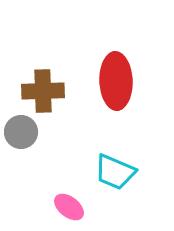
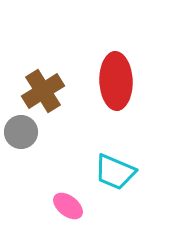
brown cross: rotated 30 degrees counterclockwise
pink ellipse: moved 1 px left, 1 px up
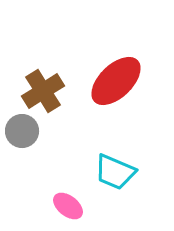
red ellipse: rotated 48 degrees clockwise
gray circle: moved 1 px right, 1 px up
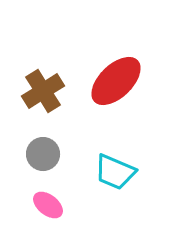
gray circle: moved 21 px right, 23 px down
pink ellipse: moved 20 px left, 1 px up
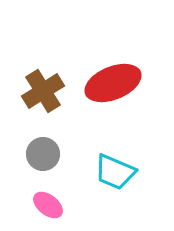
red ellipse: moved 3 px left, 2 px down; rotated 22 degrees clockwise
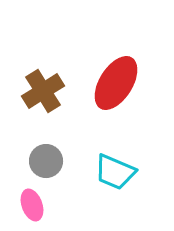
red ellipse: moved 3 px right; rotated 36 degrees counterclockwise
gray circle: moved 3 px right, 7 px down
pink ellipse: moved 16 px left; rotated 32 degrees clockwise
